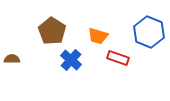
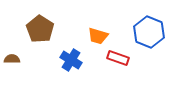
brown pentagon: moved 12 px left, 2 px up
blue cross: rotated 10 degrees counterclockwise
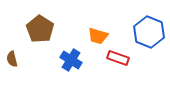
brown semicircle: rotated 105 degrees counterclockwise
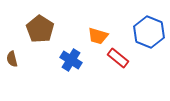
red rectangle: rotated 20 degrees clockwise
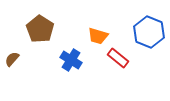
brown semicircle: rotated 56 degrees clockwise
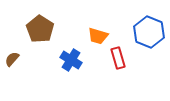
red rectangle: rotated 35 degrees clockwise
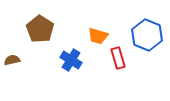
blue hexagon: moved 2 px left, 3 px down
brown semicircle: moved 1 px down; rotated 35 degrees clockwise
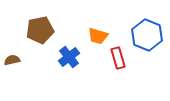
brown pentagon: moved 1 px down; rotated 28 degrees clockwise
blue cross: moved 2 px left, 3 px up; rotated 20 degrees clockwise
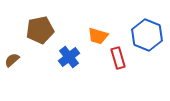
brown semicircle: rotated 28 degrees counterclockwise
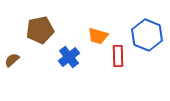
red rectangle: moved 2 px up; rotated 15 degrees clockwise
